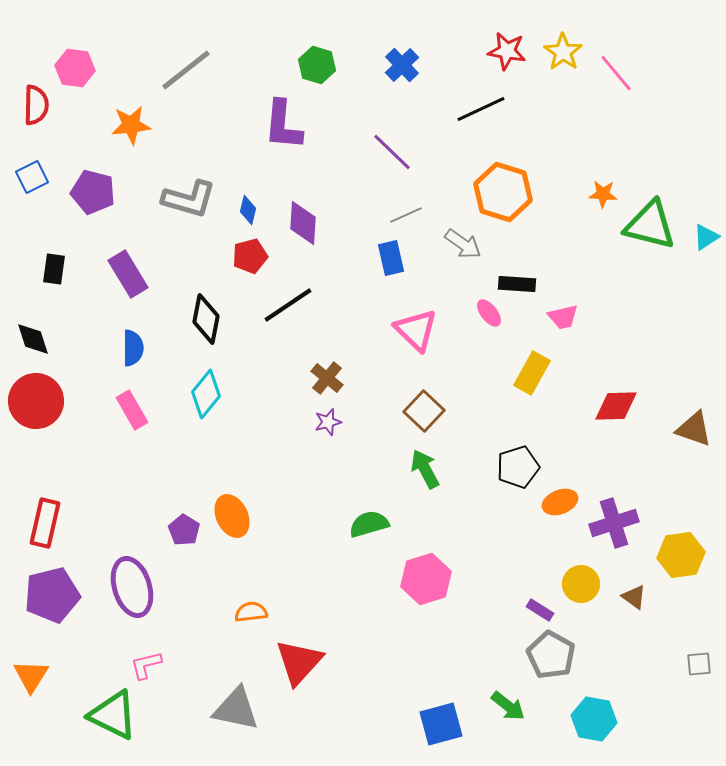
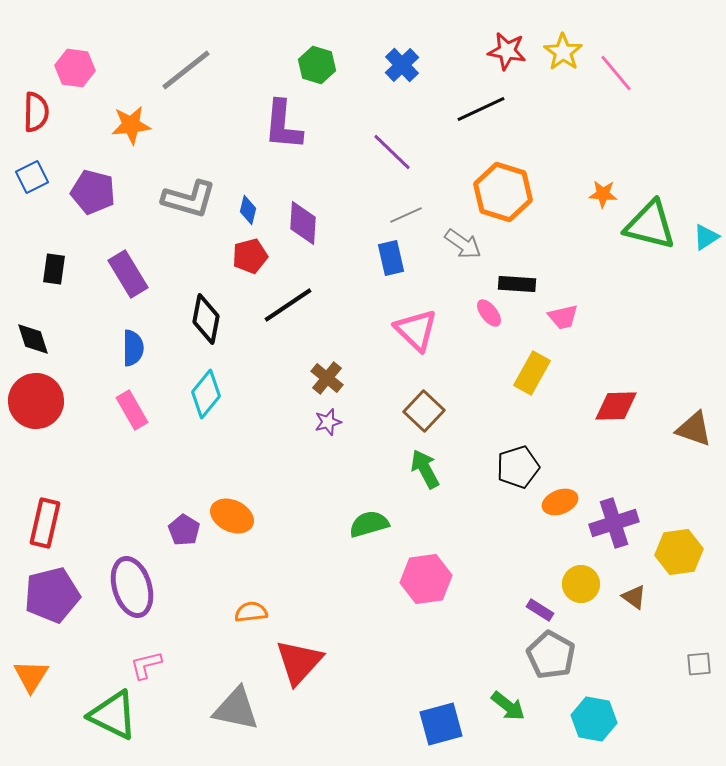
red semicircle at (36, 105): moved 7 px down
orange ellipse at (232, 516): rotated 39 degrees counterclockwise
yellow hexagon at (681, 555): moved 2 px left, 3 px up
pink hexagon at (426, 579): rotated 9 degrees clockwise
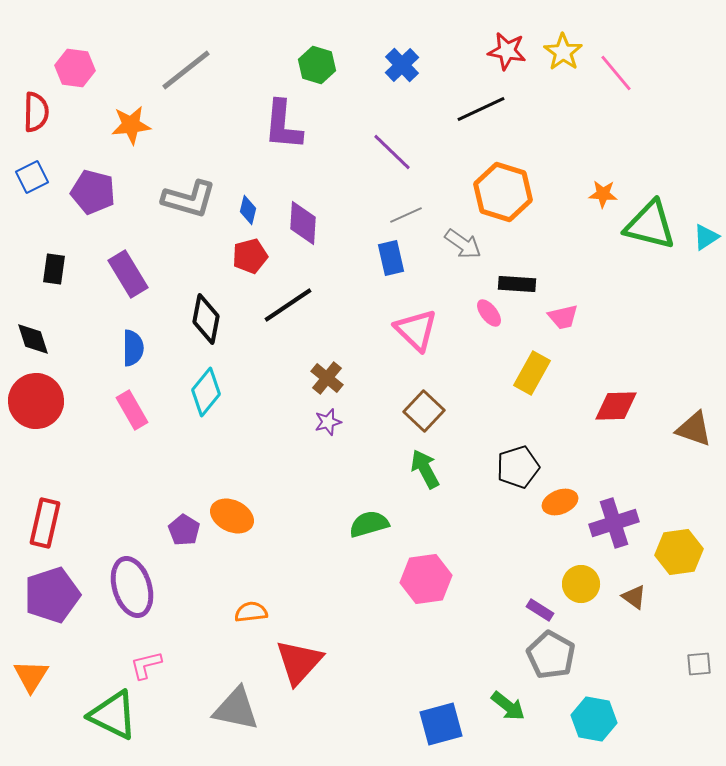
cyan diamond at (206, 394): moved 2 px up
purple pentagon at (52, 595): rotated 4 degrees counterclockwise
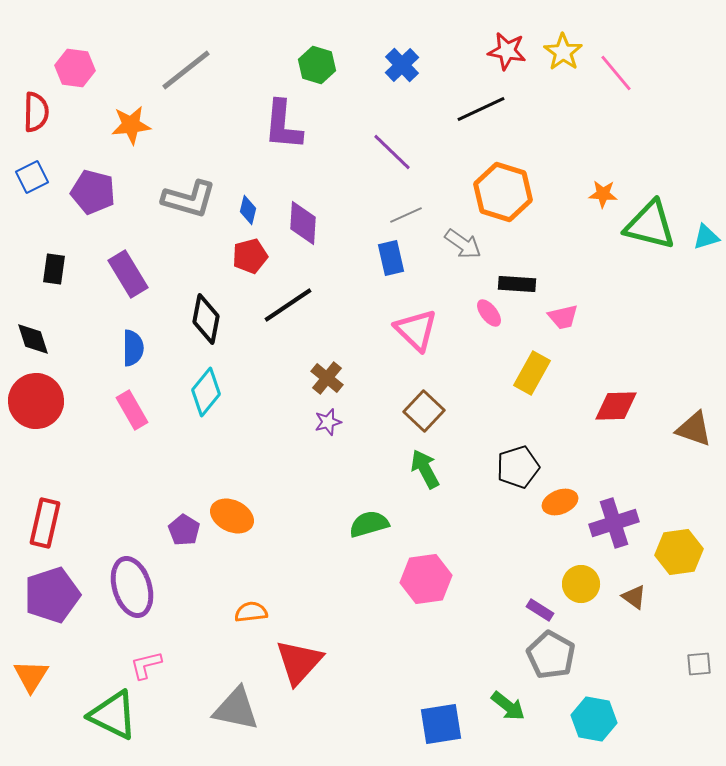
cyan triangle at (706, 237): rotated 16 degrees clockwise
blue square at (441, 724): rotated 6 degrees clockwise
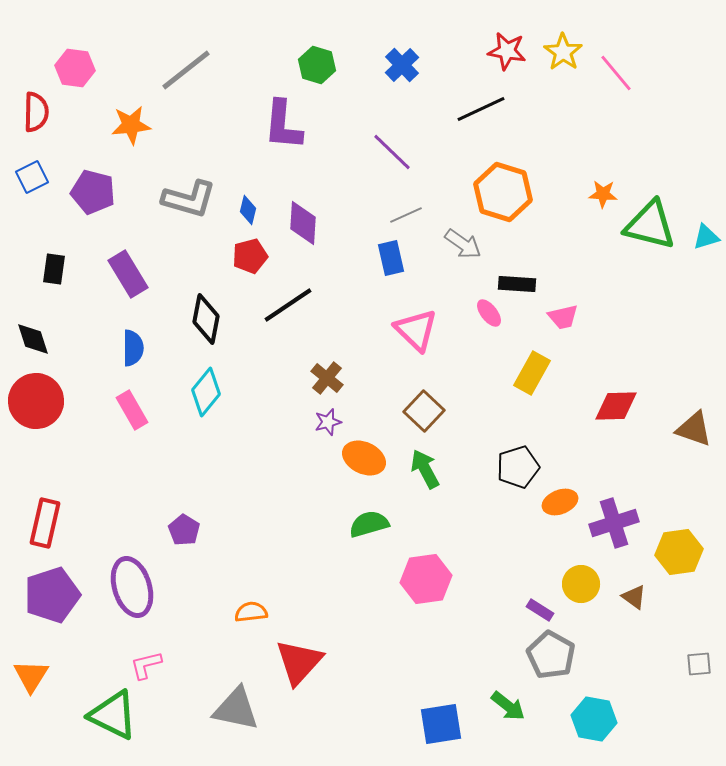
orange ellipse at (232, 516): moved 132 px right, 58 px up
